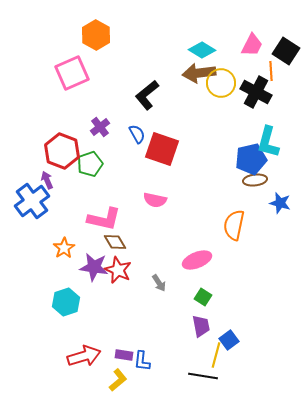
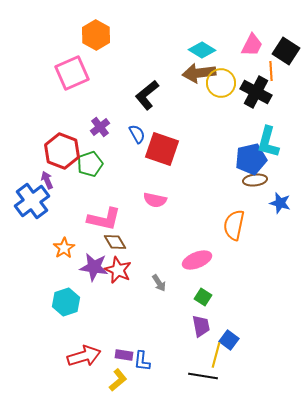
blue square: rotated 18 degrees counterclockwise
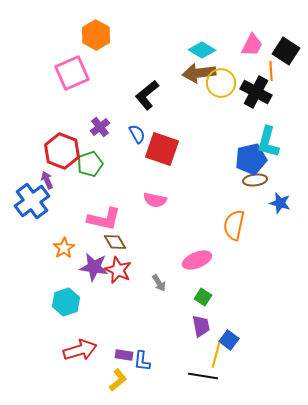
red arrow: moved 4 px left, 6 px up
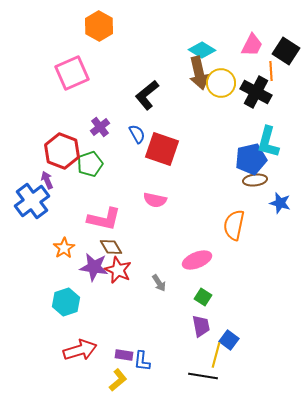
orange hexagon: moved 3 px right, 9 px up
brown arrow: rotated 96 degrees counterclockwise
brown diamond: moved 4 px left, 5 px down
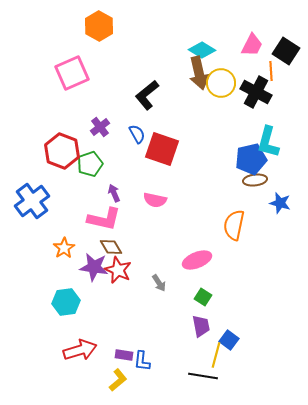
purple arrow: moved 67 px right, 13 px down
cyan hexagon: rotated 12 degrees clockwise
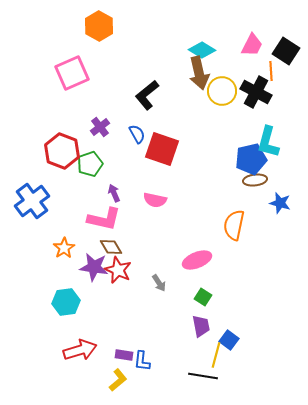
yellow circle: moved 1 px right, 8 px down
